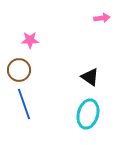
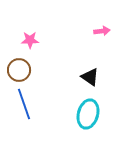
pink arrow: moved 13 px down
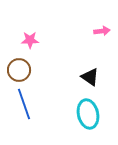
cyan ellipse: rotated 28 degrees counterclockwise
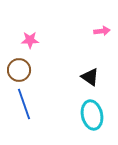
cyan ellipse: moved 4 px right, 1 px down
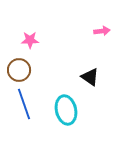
cyan ellipse: moved 26 px left, 5 px up
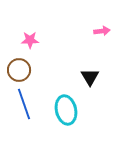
black triangle: rotated 24 degrees clockwise
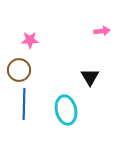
blue line: rotated 20 degrees clockwise
